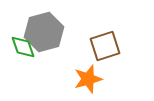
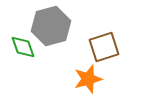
gray hexagon: moved 7 px right, 6 px up
brown square: moved 1 px left, 1 px down
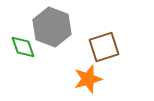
gray hexagon: moved 1 px right, 1 px down; rotated 24 degrees counterclockwise
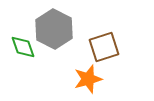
gray hexagon: moved 2 px right, 2 px down; rotated 6 degrees clockwise
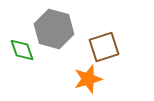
gray hexagon: rotated 12 degrees counterclockwise
green diamond: moved 1 px left, 3 px down
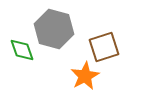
orange star: moved 3 px left, 3 px up; rotated 12 degrees counterclockwise
